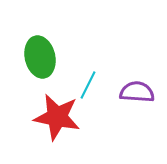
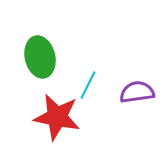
purple semicircle: rotated 12 degrees counterclockwise
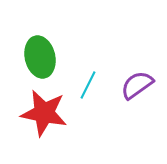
purple semicircle: moved 7 px up; rotated 28 degrees counterclockwise
red star: moved 13 px left, 4 px up
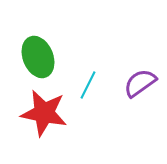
green ellipse: moved 2 px left; rotated 9 degrees counterclockwise
purple semicircle: moved 3 px right, 2 px up
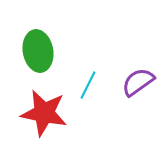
green ellipse: moved 6 px up; rotated 12 degrees clockwise
purple semicircle: moved 2 px left, 1 px up
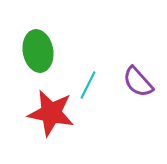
purple semicircle: rotated 96 degrees counterclockwise
red star: moved 7 px right
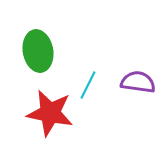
purple semicircle: rotated 140 degrees clockwise
red star: moved 1 px left
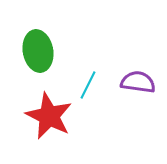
red star: moved 1 px left, 3 px down; rotated 15 degrees clockwise
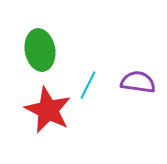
green ellipse: moved 2 px right, 1 px up
red star: moved 1 px left, 6 px up
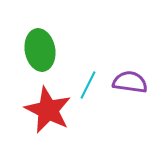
purple semicircle: moved 8 px left
